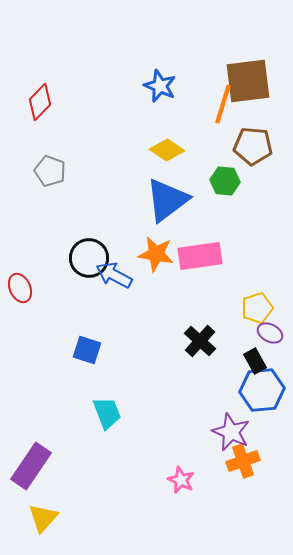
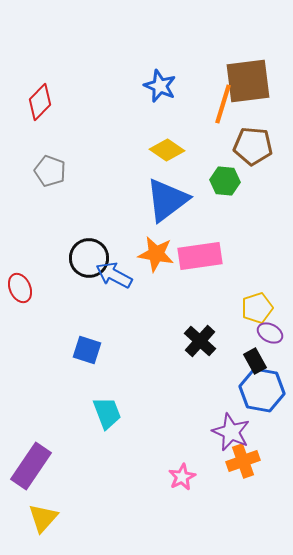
blue hexagon: rotated 15 degrees clockwise
pink star: moved 1 px right, 3 px up; rotated 20 degrees clockwise
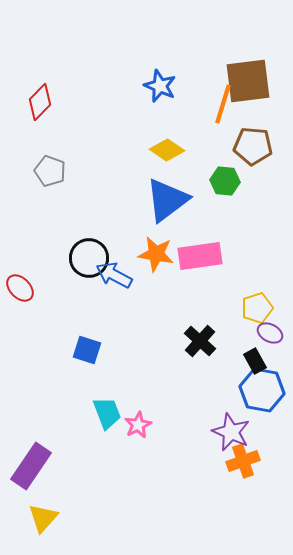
red ellipse: rotated 20 degrees counterclockwise
pink star: moved 44 px left, 52 px up
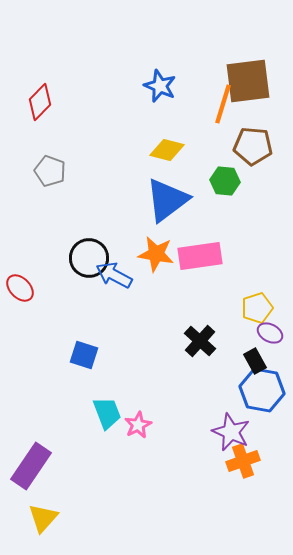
yellow diamond: rotated 20 degrees counterclockwise
blue square: moved 3 px left, 5 px down
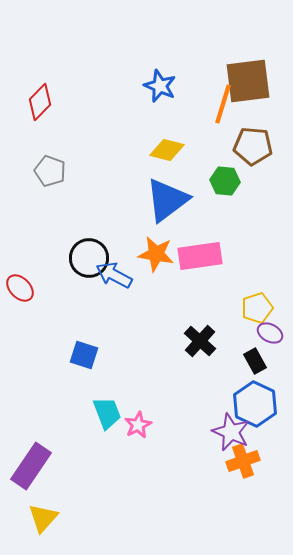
blue hexagon: moved 7 px left, 14 px down; rotated 15 degrees clockwise
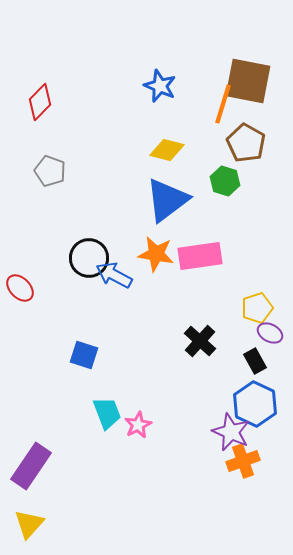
brown square: rotated 18 degrees clockwise
brown pentagon: moved 7 px left, 3 px up; rotated 24 degrees clockwise
green hexagon: rotated 12 degrees clockwise
yellow triangle: moved 14 px left, 6 px down
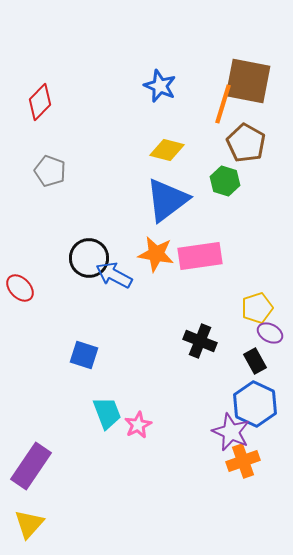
black cross: rotated 20 degrees counterclockwise
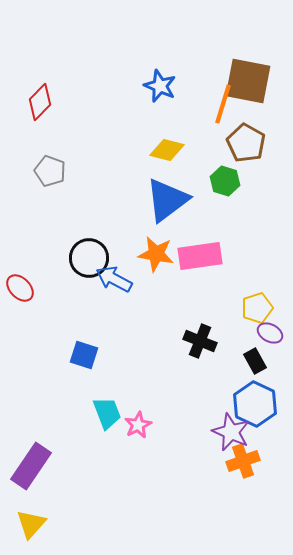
blue arrow: moved 4 px down
yellow triangle: moved 2 px right
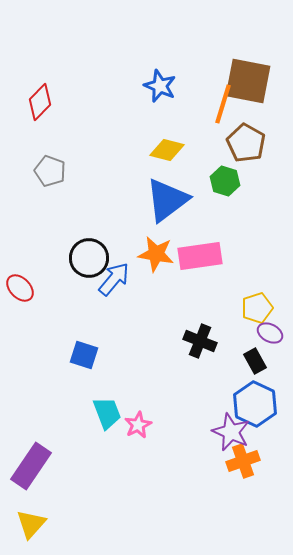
blue arrow: rotated 102 degrees clockwise
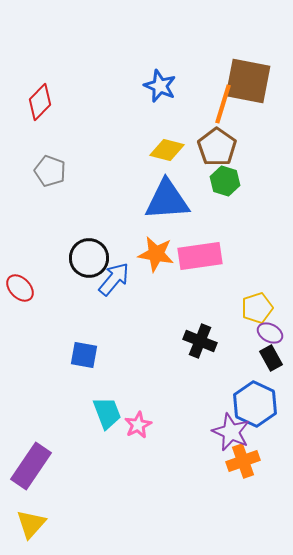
brown pentagon: moved 29 px left, 4 px down; rotated 6 degrees clockwise
blue triangle: rotated 33 degrees clockwise
blue square: rotated 8 degrees counterclockwise
black rectangle: moved 16 px right, 3 px up
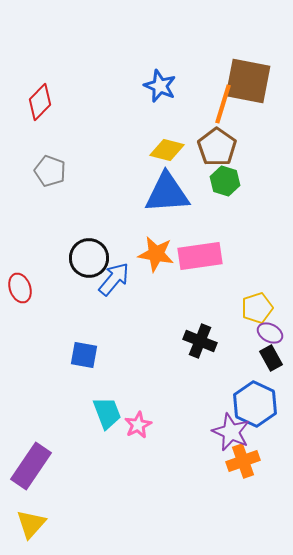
blue triangle: moved 7 px up
red ellipse: rotated 24 degrees clockwise
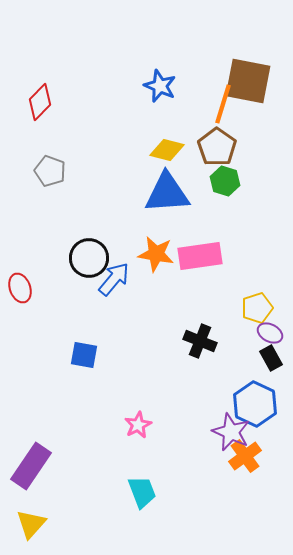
cyan trapezoid: moved 35 px right, 79 px down
orange cross: moved 2 px right, 5 px up; rotated 16 degrees counterclockwise
